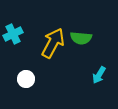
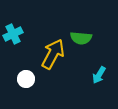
yellow arrow: moved 11 px down
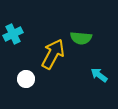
cyan arrow: rotated 96 degrees clockwise
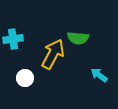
cyan cross: moved 5 px down; rotated 18 degrees clockwise
green semicircle: moved 3 px left
white circle: moved 1 px left, 1 px up
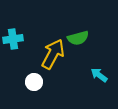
green semicircle: rotated 20 degrees counterclockwise
white circle: moved 9 px right, 4 px down
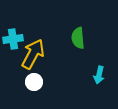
green semicircle: rotated 100 degrees clockwise
yellow arrow: moved 20 px left
cyan arrow: rotated 114 degrees counterclockwise
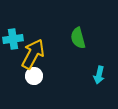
green semicircle: rotated 10 degrees counterclockwise
white circle: moved 6 px up
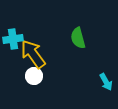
yellow arrow: rotated 64 degrees counterclockwise
cyan arrow: moved 7 px right, 7 px down; rotated 42 degrees counterclockwise
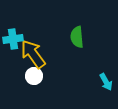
green semicircle: moved 1 px left, 1 px up; rotated 10 degrees clockwise
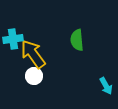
green semicircle: moved 3 px down
cyan arrow: moved 4 px down
